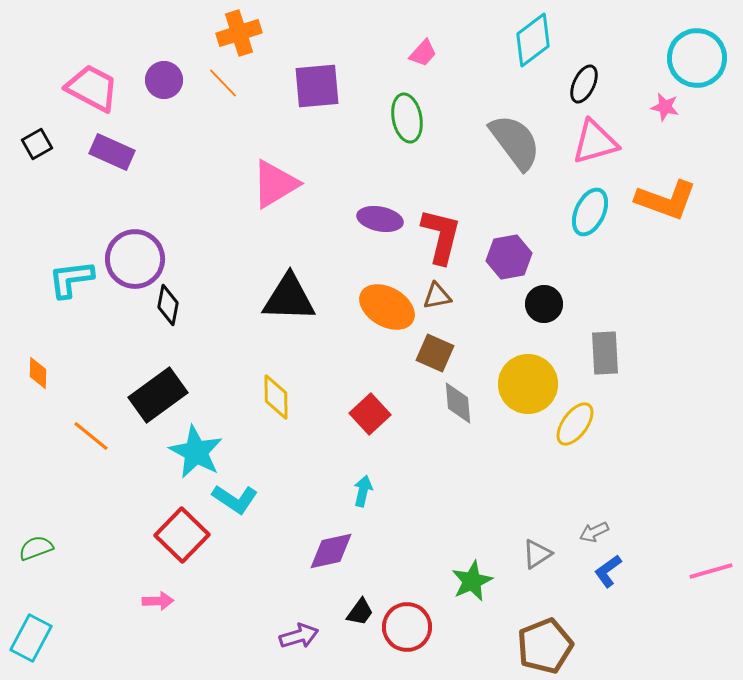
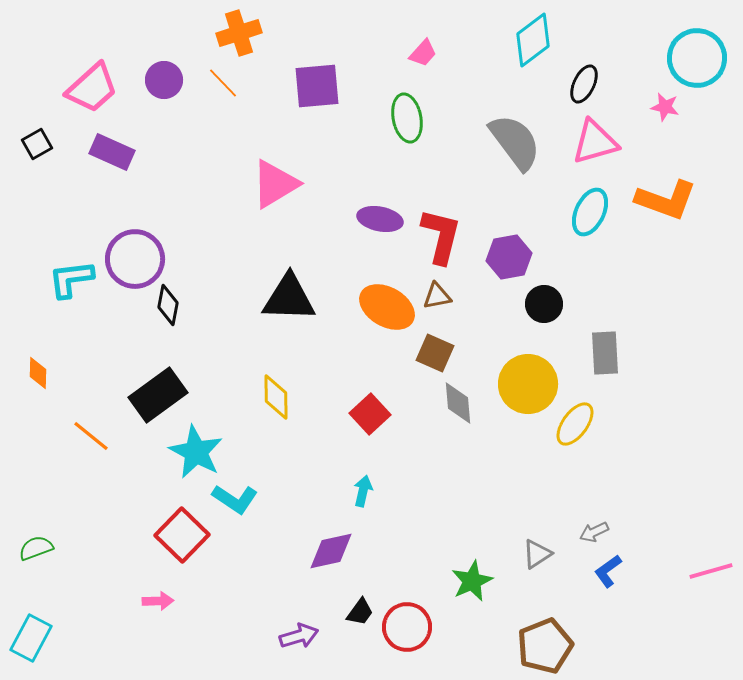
pink trapezoid at (92, 88): rotated 110 degrees clockwise
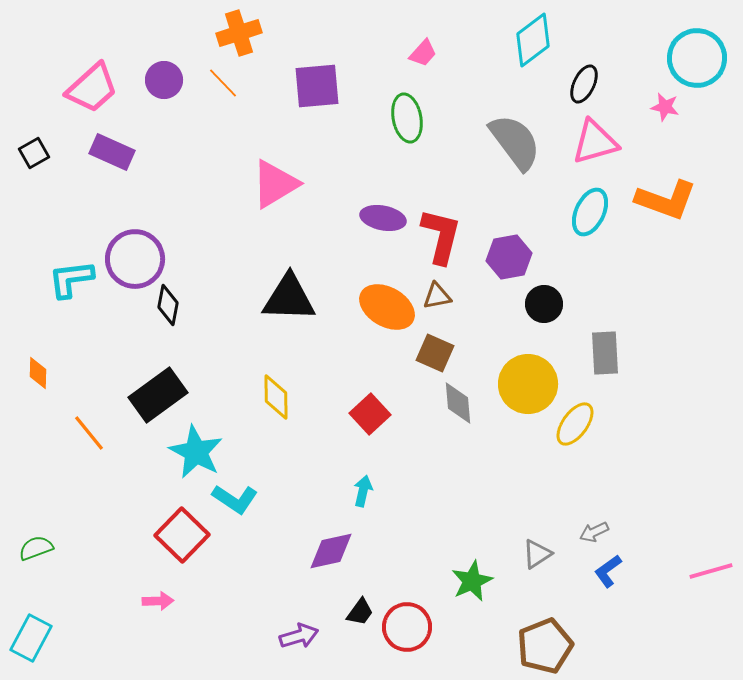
black square at (37, 144): moved 3 px left, 9 px down
purple ellipse at (380, 219): moved 3 px right, 1 px up
orange line at (91, 436): moved 2 px left, 3 px up; rotated 12 degrees clockwise
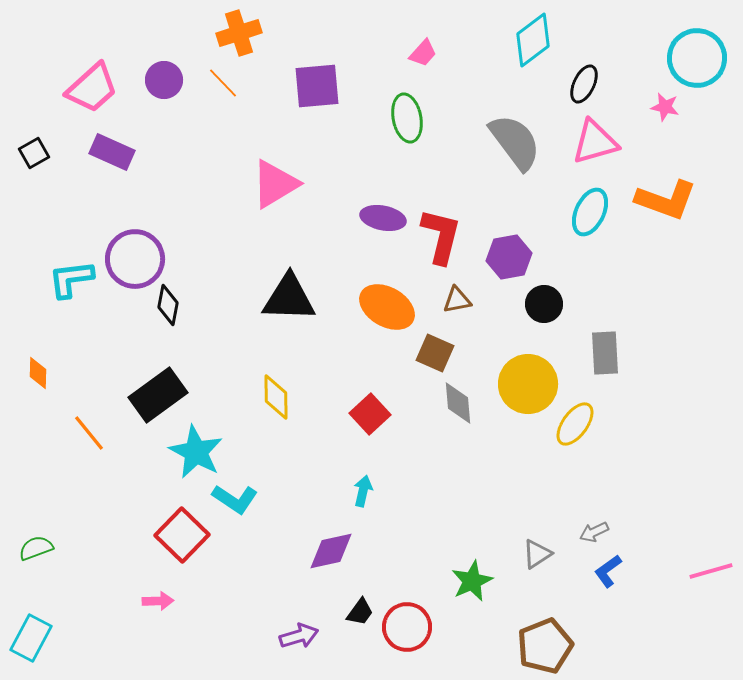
brown triangle at (437, 296): moved 20 px right, 4 px down
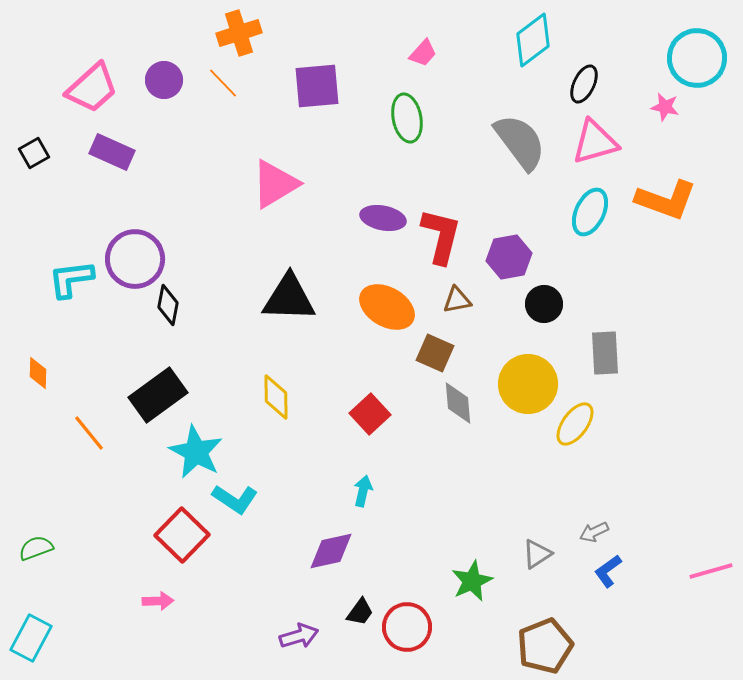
gray semicircle at (515, 142): moved 5 px right
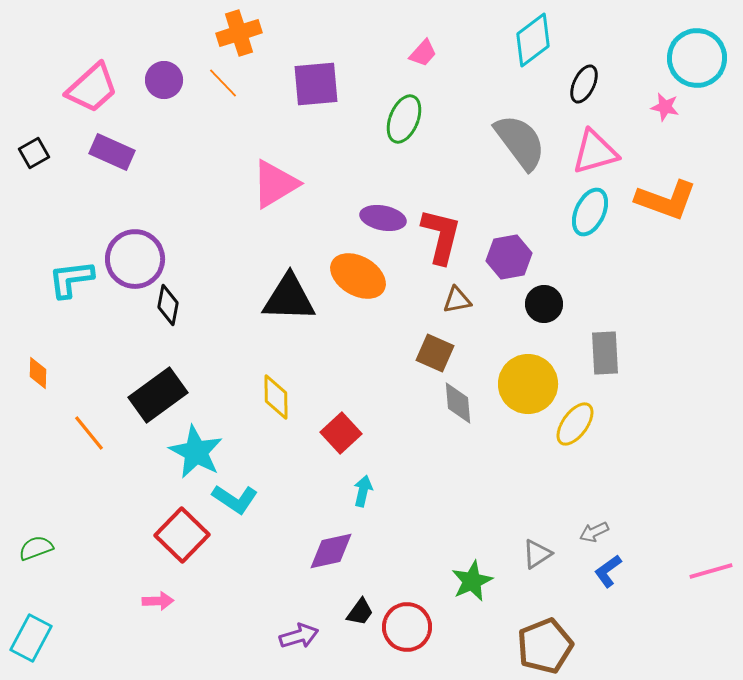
purple square at (317, 86): moved 1 px left, 2 px up
green ellipse at (407, 118): moved 3 px left, 1 px down; rotated 33 degrees clockwise
pink triangle at (595, 142): moved 10 px down
orange ellipse at (387, 307): moved 29 px left, 31 px up
red square at (370, 414): moved 29 px left, 19 px down
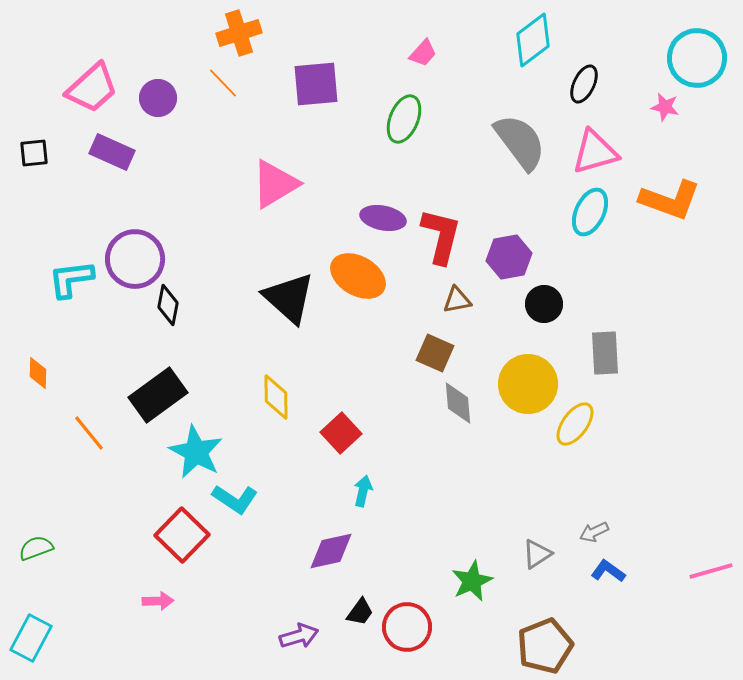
purple circle at (164, 80): moved 6 px left, 18 px down
black square at (34, 153): rotated 24 degrees clockwise
orange L-shape at (666, 200): moved 4 px right
black triangle at (289, 298): rotated 40 degrees clockwise
blue L-shape at (608, 571): rotated 72 degrees clockwise
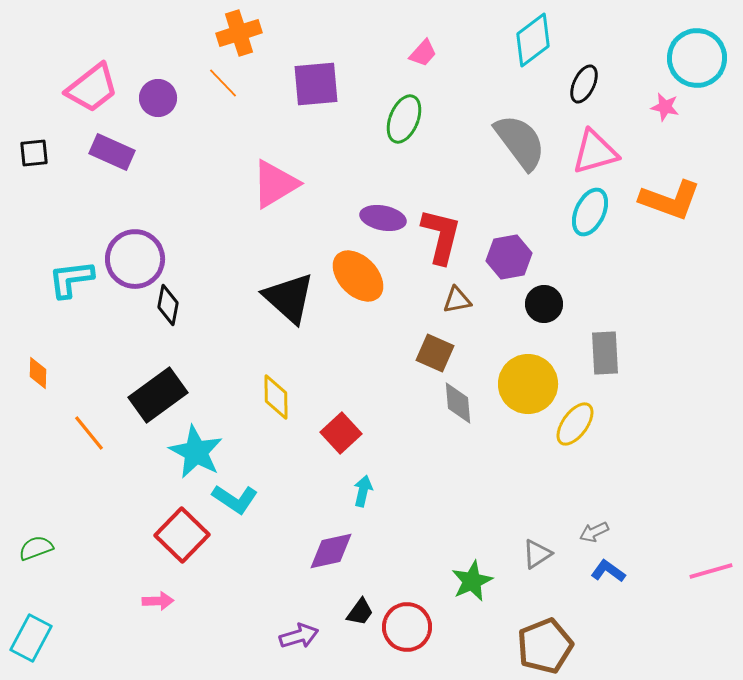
pink trapezoid at (92, 88): rotated 4 degrees clockwise
orange ellipse at (358, 276): rotated 16 degrees clockwise
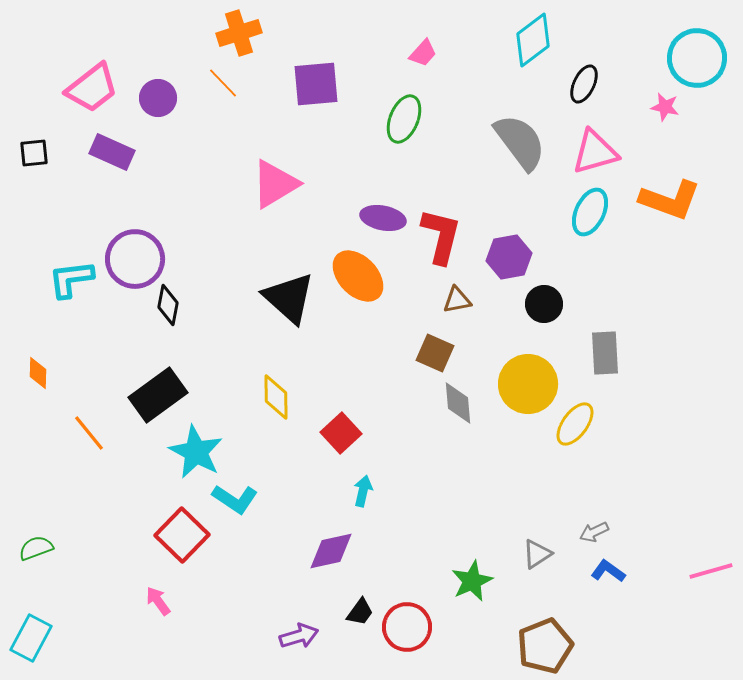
pink arrow at (158, 601): rotated 124 degrees counterclockwise
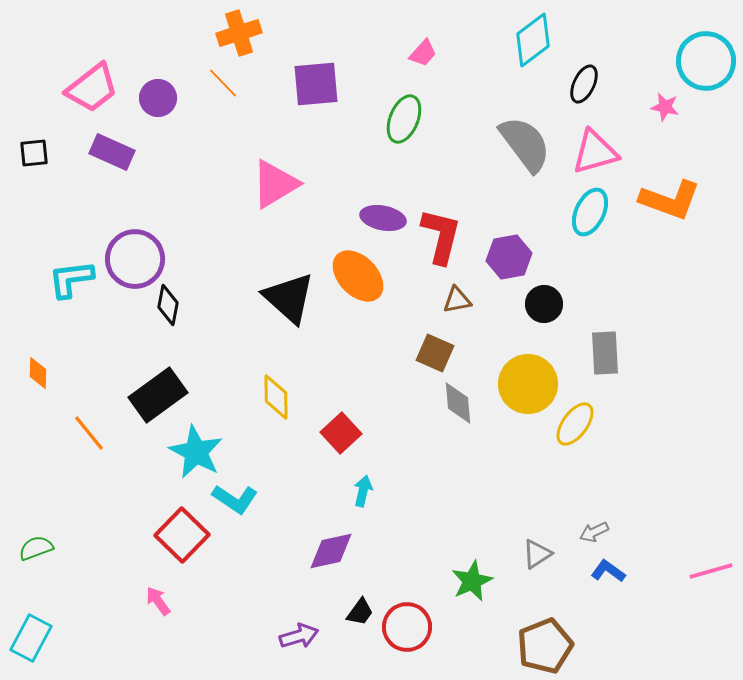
cyan circle at (697, 58): moved 9 px right, 3 px down
gray semicircle at (520, 142): moved 5 px right, 2 px down
